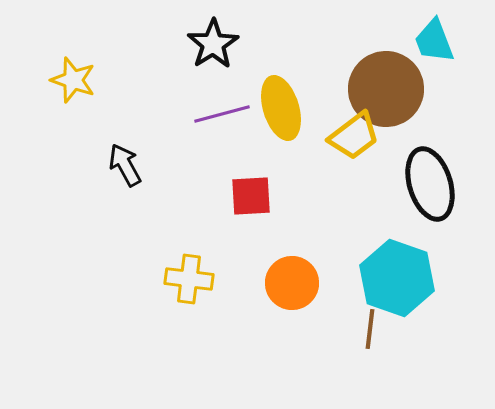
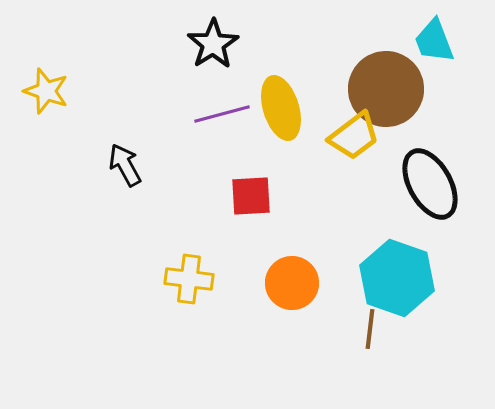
yellow star: moved 27 px left, 11 px down
black ellipse: rotated 12 degrees counterclockwise
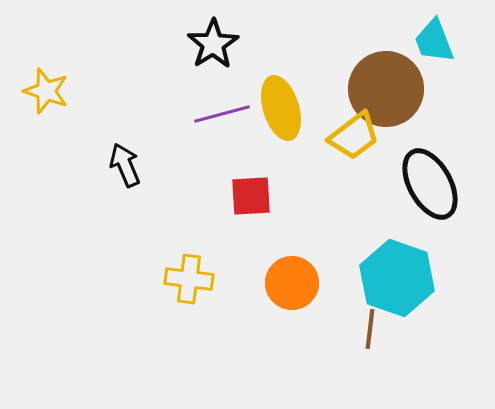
black arrow: rotated 6 degrees clockwise
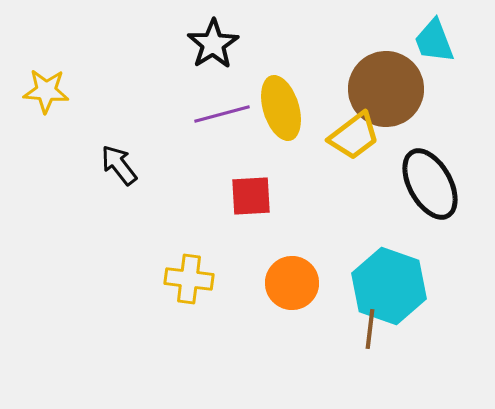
yellow star: rotated 15 degrees counterclockwise
black arrow: moved 6 px left; rotated 15 degrees counterclockwise
cyan hexagon: moved 8 px left, 8 px down
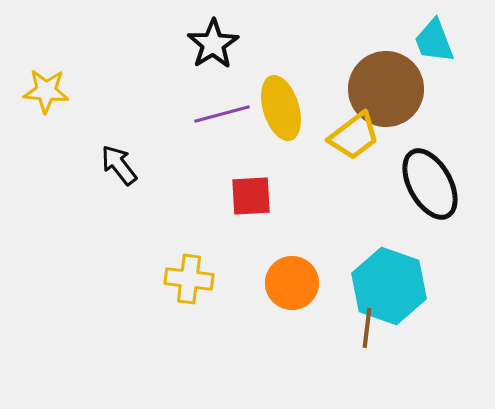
brown line: moved 3 px left, 1 px up
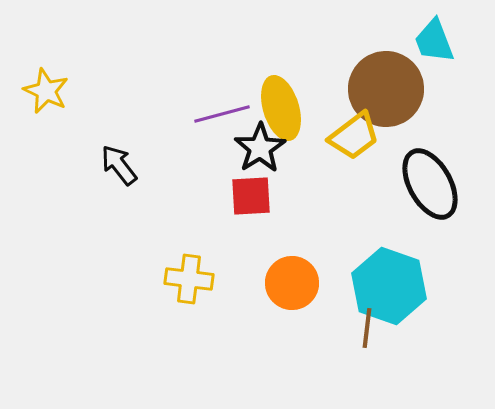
black star: moved 47 px right, 104 px down
yellow star: rotated 21 degrees clockwise
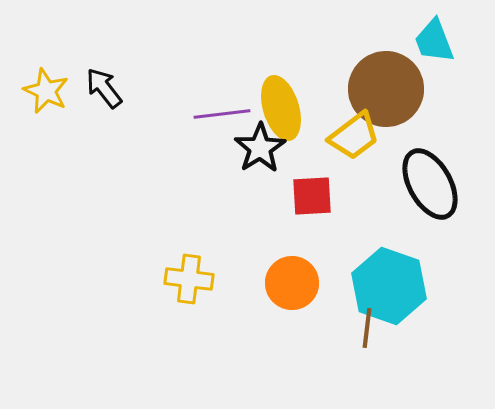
purple line: rotated 8 degrees clockwise
black arrow: moved 15 px left, 77 px up
red square: moved 61 px right
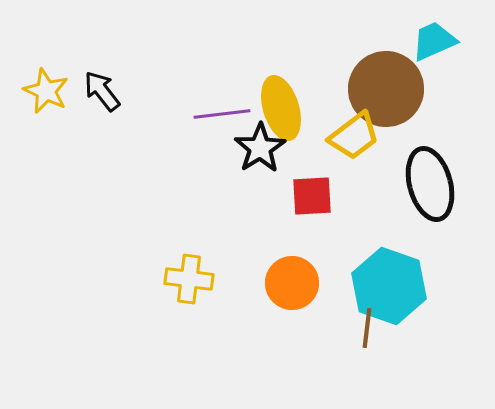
cyan trapezoid: rotated 87 degrees clockwise
black arrow: moved 2 px left, 3 px down
black ellipse: rotated 14 degrees clockwise
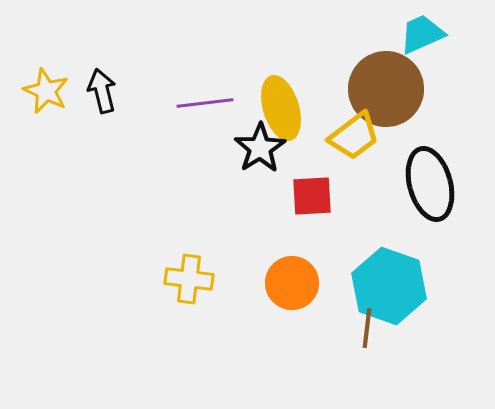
cyan trapezoid: moved 12 px left, 7 px up
black arrow: rotated 24 degrees clockwise
purple line: moved 17 px left, 11 px up
